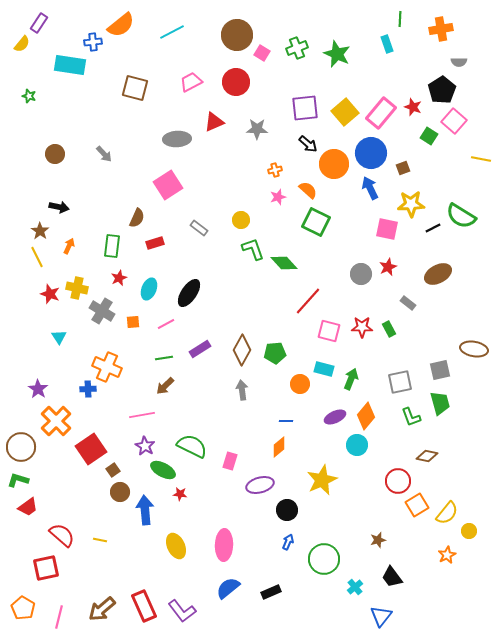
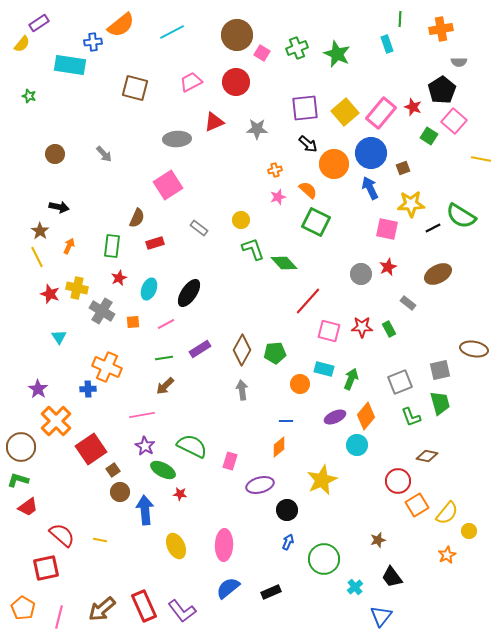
purple rectangle at (39, 23): rotated 24 degrees clockwise
gray square at (400, 382): rotated 10 degrees counterclockwise
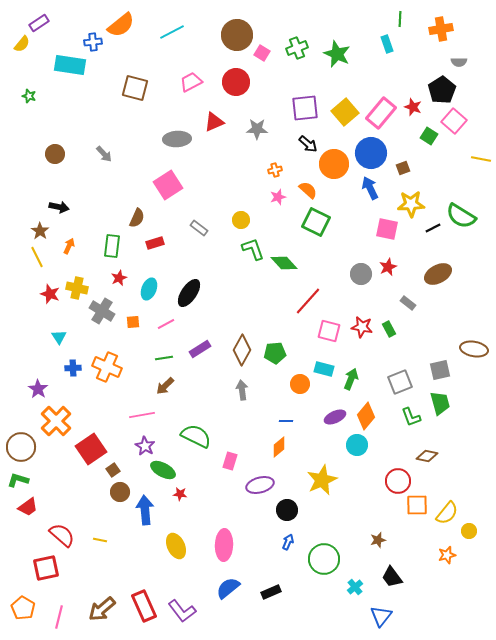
red star at (362, 327): rotated 10 degrees clockwise
blue cross at (88, 389): moved 15 px left, 21 px up
green semicircle at (192, 446): moved 4 px right, 10 px up
orange square at (417, 505): rotated 30 degrees clockwise
orange star at (447, 555): rotated 12 degrees clockwise
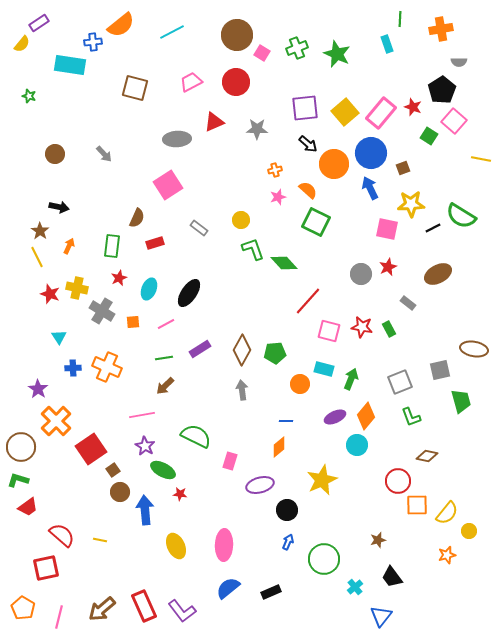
green trapezoid at (440, 403): moved 21 px right, 2 px up
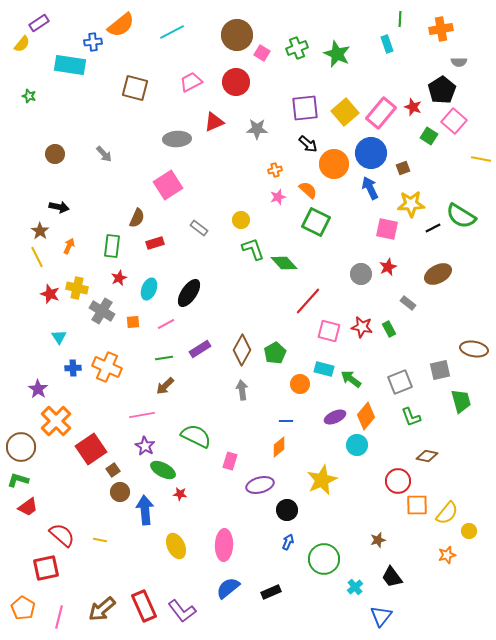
green pentagon at (275, 353): rotated 25 degrees counterclockwise
green arrow at (351, 379): rotated 75 degrees counterclockwise
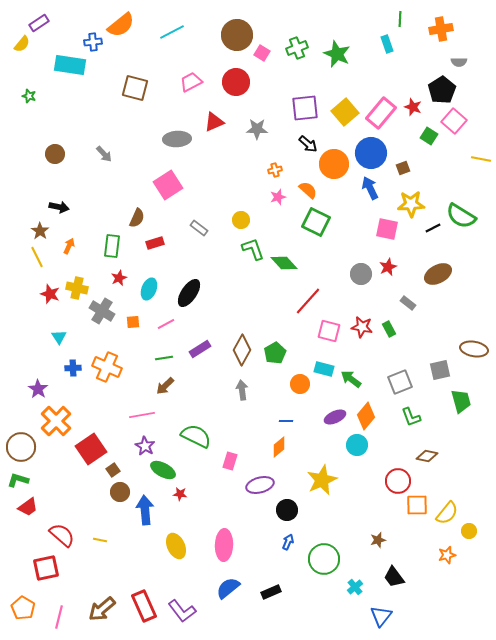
black trapezoid at (392, 577): moved 2 px right
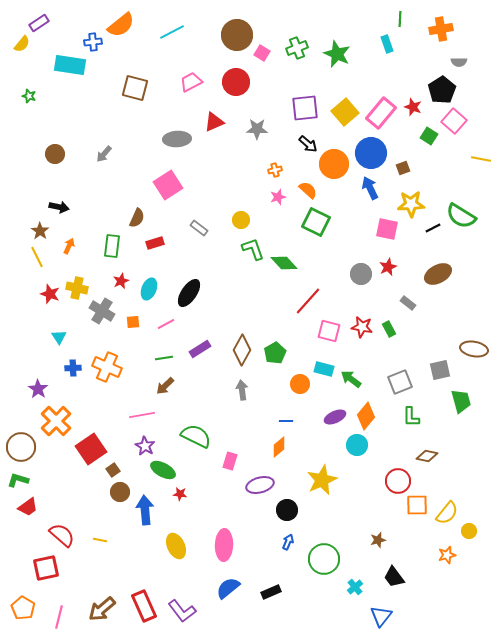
gray arrow at (104, 154): rotated 84 degrees clockwise
red star at (119, 278): moved 2 px right, 3 px down
green L-shape at (411, 417): rotated 20 degrees clockwise
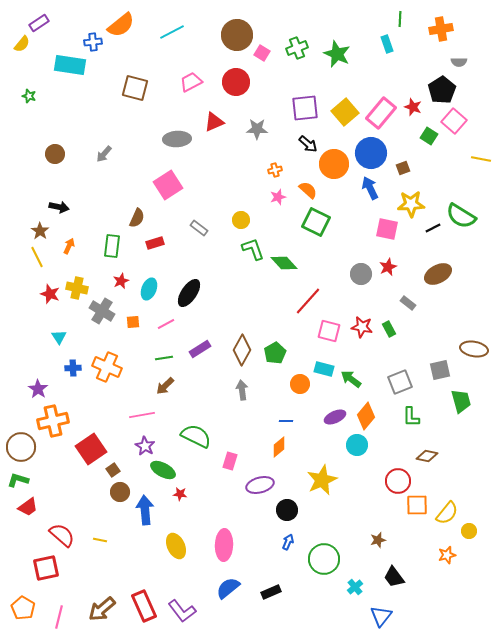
orange cross at (56, 421): moved 3 px left; rotated 32 degrees clockwise
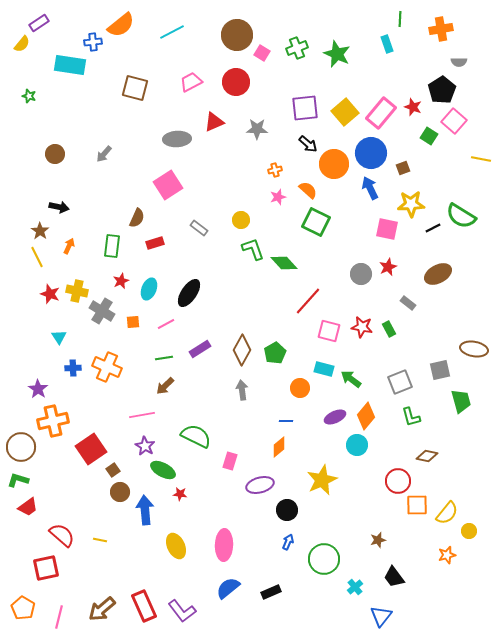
yellow cross at (77, 288): moved 3 px down
orange circle at (300, 384): moved 4 px down
green L-shape at (411, 417): rotated 15 degrees counterclockwise
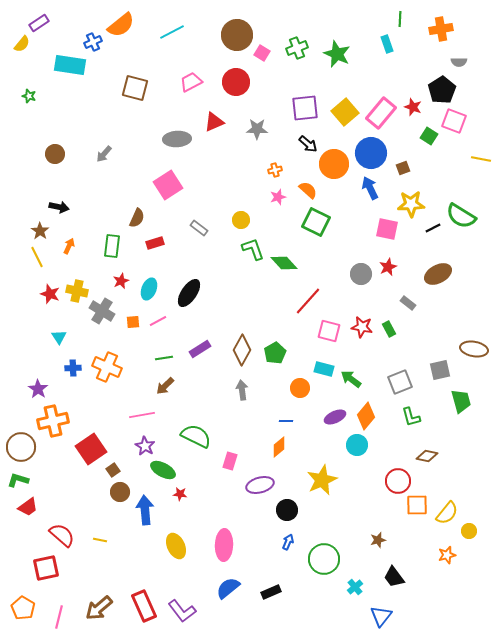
blue cross at (93, 42): rotated 18 degrees counterclockwise
pink square at (454, 121): rotated 20 degrees counterclockwise
pink line at (166, 324): moved 8 px left, 3 px up
brown arrow at (102, 609): moved 3 px left, 1 px up
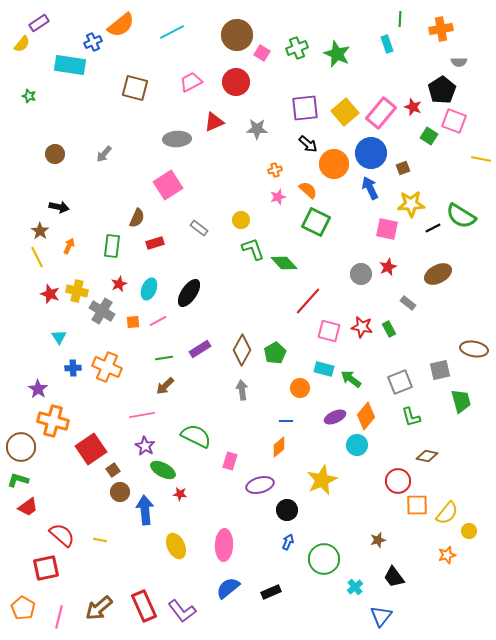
red star at (121, 281): moved 2 px left, 3 px down
orange cross at (53, 421): rotated 28 degrees clockwise
